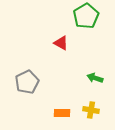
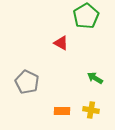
green arrow: rotated 14 degrees clockwise
gray pentagon: rotated 20 degrees counterclockwise
orange rectangle: moved 2 px up
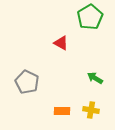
green pentagon: moved 4 px right, 1 px down
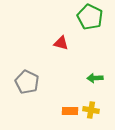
green pentagon: rotated 15 degrees counterclockwise
red triangle: rotated 14 degrees counterclockwise
green arrow: rotated 35 degrees counterclockwise
orange rectangle: moved 8 px right
